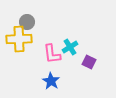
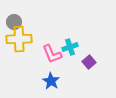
gray circle: moved 13 px left
cyan cross: rotated 14 degrees clockwise
pink L-shape: rotated 15 degrees counterclockwise
purple square: rotated 24 degrees clockwise
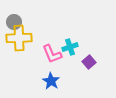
yellow cross: moved 1 px up
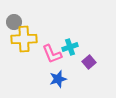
yellow cross: moved 5 px right, 1 px down
blue star: moved 7 px right, 2 px up; rotated 24 degrees clockwise
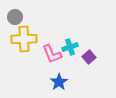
gray circle: moved 1 px right, 5 px up
purple square: moved 5 px up
blue star: moved 1 px right, 3 px down; rotated 18 degrees counterclockwise
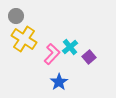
gray circle: moved 1 px right, 1 px up
yellow cross: rotated 35 degrees clockwise
cyan cross: rotated 21 degrees counterclockwise
pink L-shape: rotated 115 degrees counterclockwise
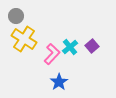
purple square: moved 3 px right, 11 px up
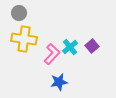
gray circle: moved 3 px right, 3 px up
yellow cross: rotated 25 degrees counterclockwise
blue star: rotated 24 degrees clockwise
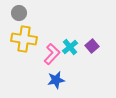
blue star: moved 3 px left, 2 px up
